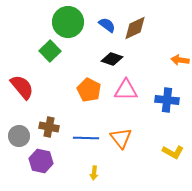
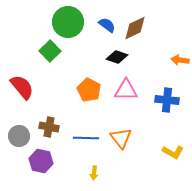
black diamond: moved 5 px right, 2 px up
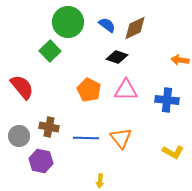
yellow arrow: moved 6 px right, 8 px down
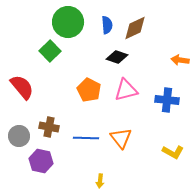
blue semicircle: rotated 48 degrees clockwise
pink triangle: rotated 15 degrees counterclockwise
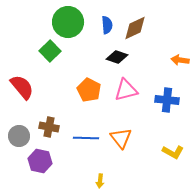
purple hexagon: moved 1 px left
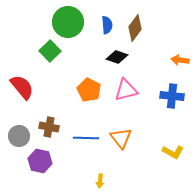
brown diamond: rotated 28 degrees counterclockwise
blue cross: moved 5 px right, 4 px up
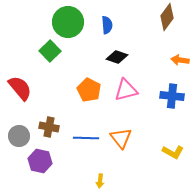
brown diamond: moved 32 px right, 11 px up
red semicircle: moved 2 px left, 1 px down
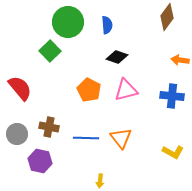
gray circle: moved 2 px left, 2 px up
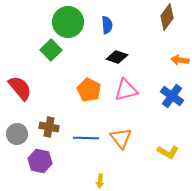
green square: moved 1 px right, 1 px up
blue cross: rotated 30 degrees clockwise
yellow L-shape: moved 5 px left
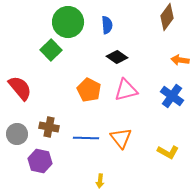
black diamond: rotated 15 degrees clockwise
